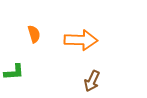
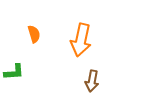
orange arrow: rotated 100 degrees clockwise
brown arrow: rotated 15 degrees counterclockwise
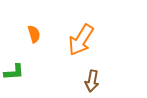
orange arrow: rotated 20 degrees clockwise
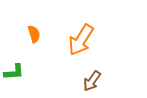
brown arrow: rotated 25 degrees clockwise
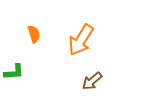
brown arrow: rotated 15 degrees clockwise
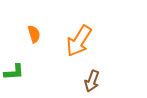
orange arrow: moved 2 px left, 1 px down
brown arrow: rotated 30 degrees counterclockwise
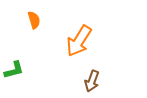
orange semicircle: moved 14 px up
green L-shape: moved 2 px up; rotated 10 degrees counterclockwise
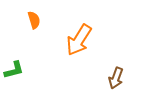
orange arrow: moved 1 px up
brown arrow: moved 24 px right, 3 px up
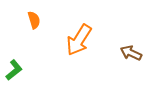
green L-shape: rotated 25 degrees counterclockwise
brown arrow: moved 15 px right, 25 px up; rotated 95 degrees clockwise
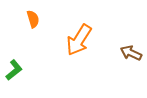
orange semicircle: moved 1 px left, 1 px up
